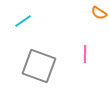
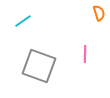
orange semicircle: rotated 140 degrees counterclockwise
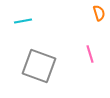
cyan line: rotated 24 degrees clockwise
pink line: moved 5 px right; rotated 18 degrees counterclockwise
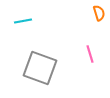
gray square: moved 1 px right, 2 px down
